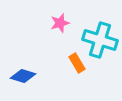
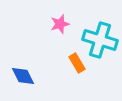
pink star: moved 1 px down
blue diamond: rotated 45 degrees clockwise
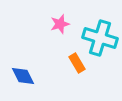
cyan cross: moved 2 px up
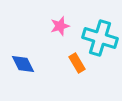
pink star: moved 2 px down
blue diamond: moved 12 px up
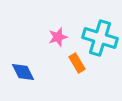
pink star: moved 2 px left, 11 px down
blue diamond: moved 8 px down
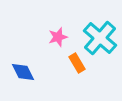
cyan cross: rotated 24 degrees clockwise
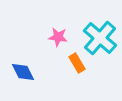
pink star: rotated 24 degrees clockwise
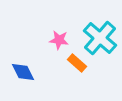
pink star: moved 1 px right, 3 px down
orange rectangle: rotated 18 degrees counterclockwise
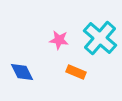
orange rectangle: moved 1 px left, 9 px down; rotated 18 degrees counterclockwise
blue diamond: moved 1 px left
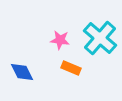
pink star: moved 1 px right
orange rectangle: moved 5 px left, 4 px up
